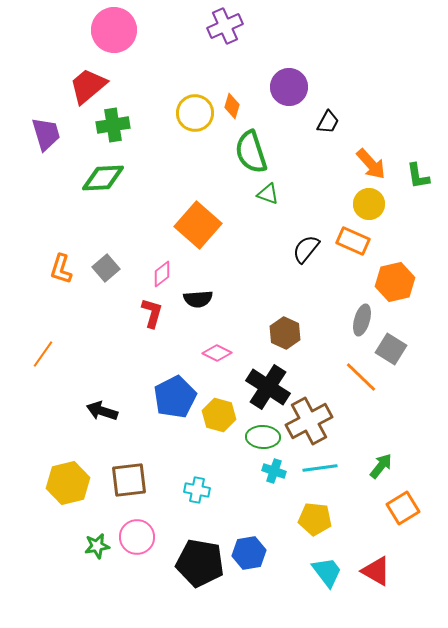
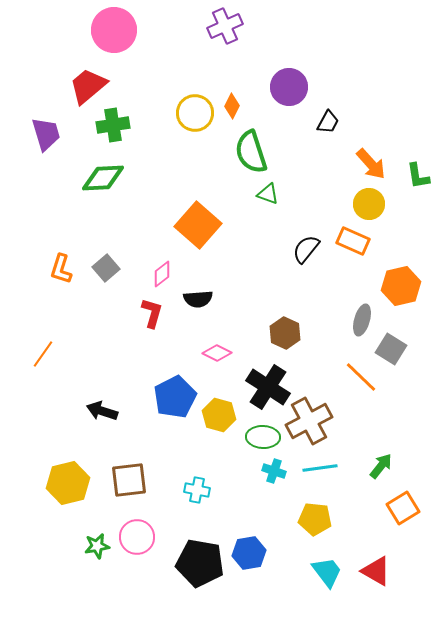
orange diamond at (232, 106): rotated 10 degrees clockwise
orange hexagon at (395, 282): moved 6 px right, 4 px down
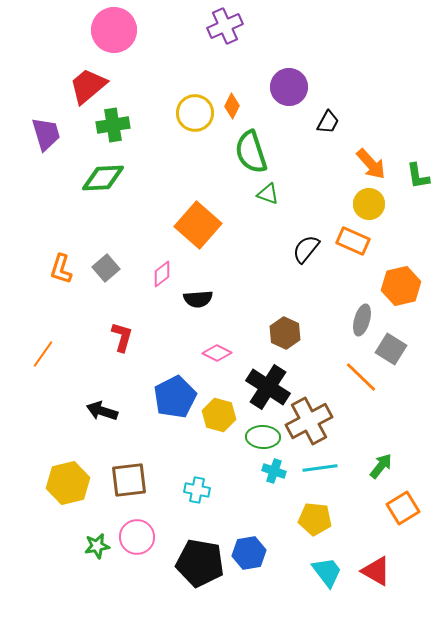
red L-shape at (152, 313): moved 30 px left, 24 px down
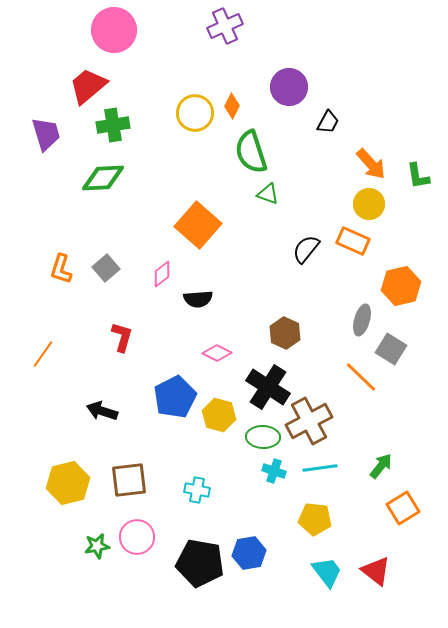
red triangle at (376, 571): rotated 8 degrees clockwise
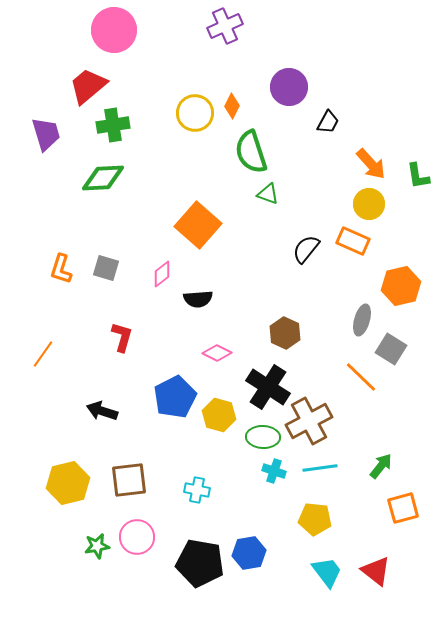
gray square at (106, 268): rotated 32 degrees counterclockwise
orange square at (403, 508): rotated 16 degrees clockwise
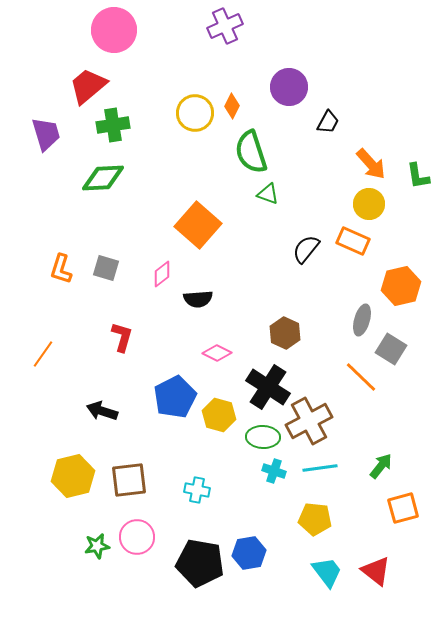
yellow hexagon at (68, 483): moved 5 px right, 7 px up
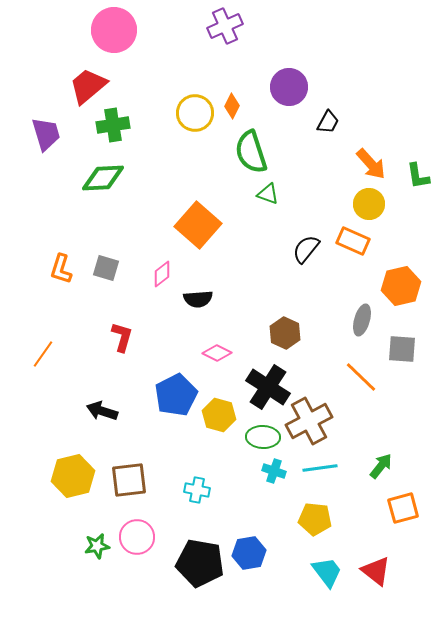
gray square at (391, 349): moved 11 px right; rotated 28 degrees counterclockwise
blue pentagon at (175, 397): moved 1 px right, 2 px up
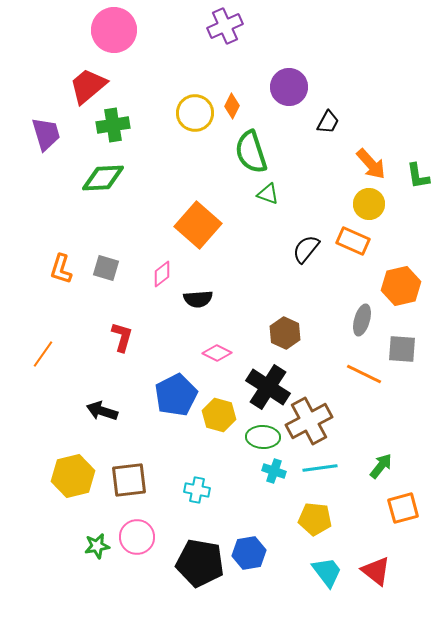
orange line at (361, 377): moved 3 px right, 3 px up; rotated 18 degrees counterclockwise
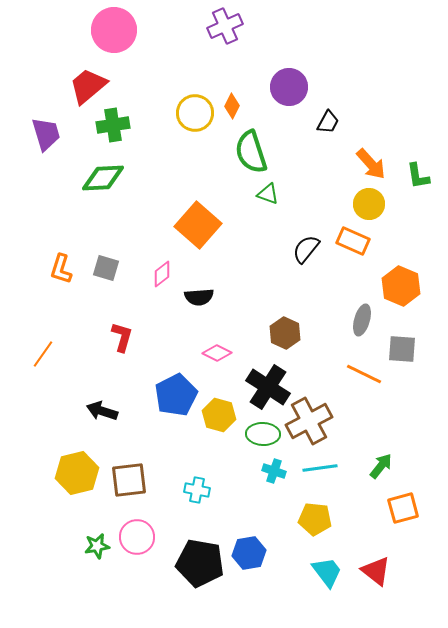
orange hexagon at (401, 286): rotated 24 degrees counterclockwise
black semicircle at (198, 299): moved 1 px right, 2 px up
green ellipse at (263, 437): moved 3 px up
yellow hexagon at (73, 476): moved 4 px right, 3 px up
